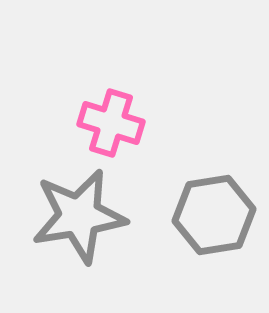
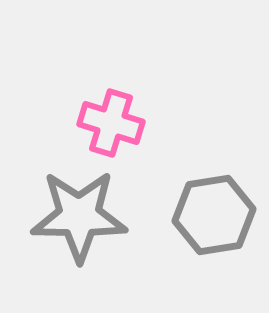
gray star: rotated 10 degrees clockwise
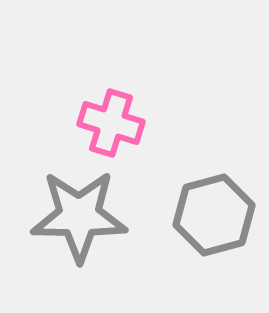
gray hexagon: rotated 6 degrees counterclockwise
